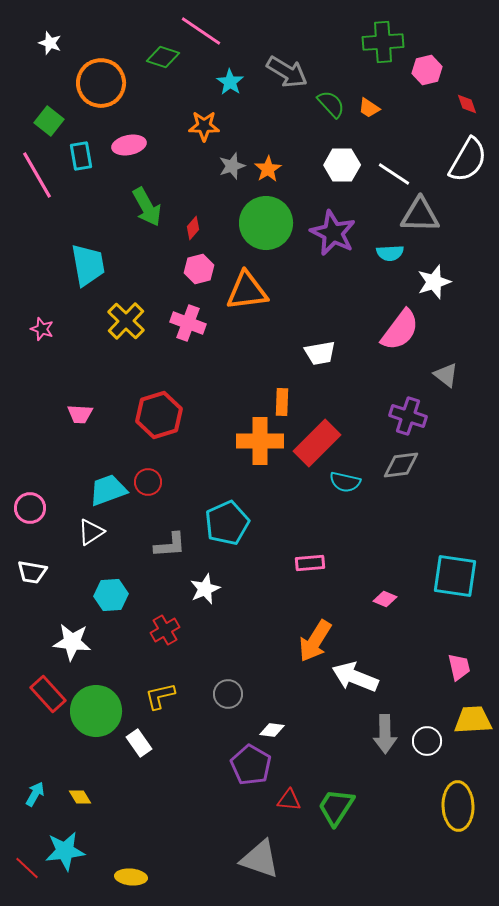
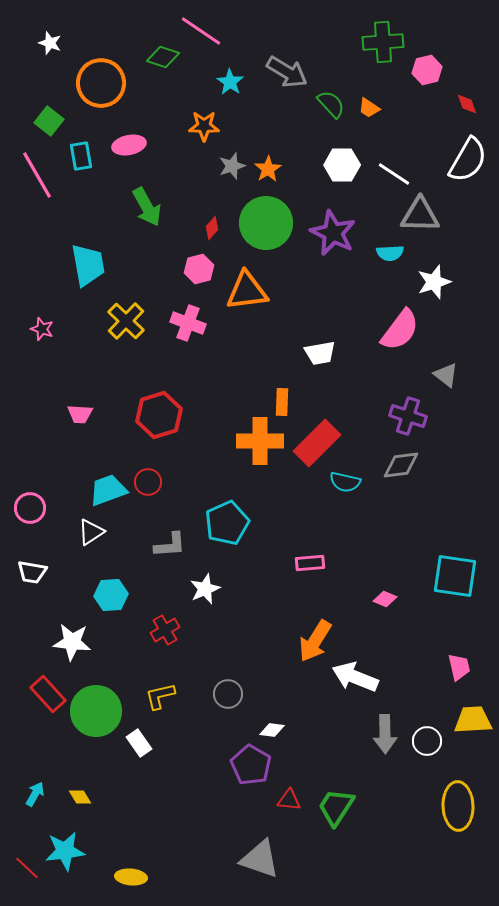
red diamond at (193, 228): moved 19 px right
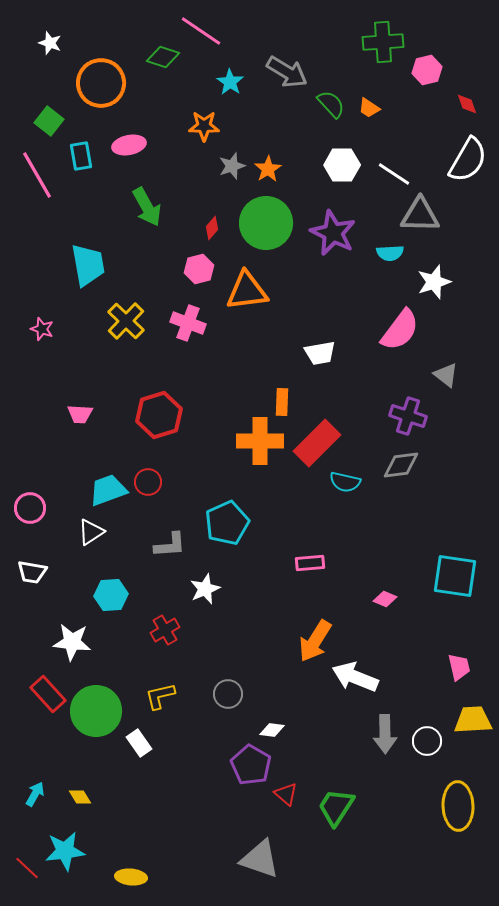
red triangle at (289, 800): moved 3 px left, 6 px up; rotated 35 degrees clockwise
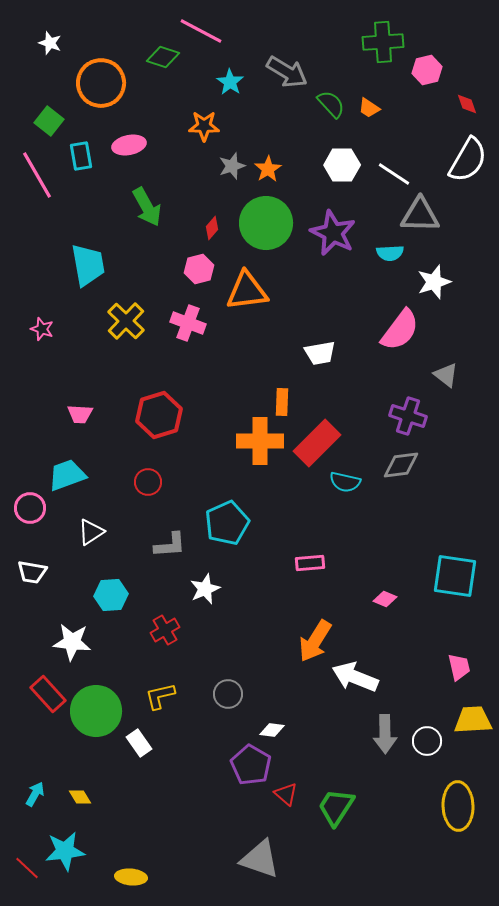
pink line at (201, 31): rotated 6 degrees counterclockwise
cyan trapezoid at (108, 490): moved 41 px left, 15 px up
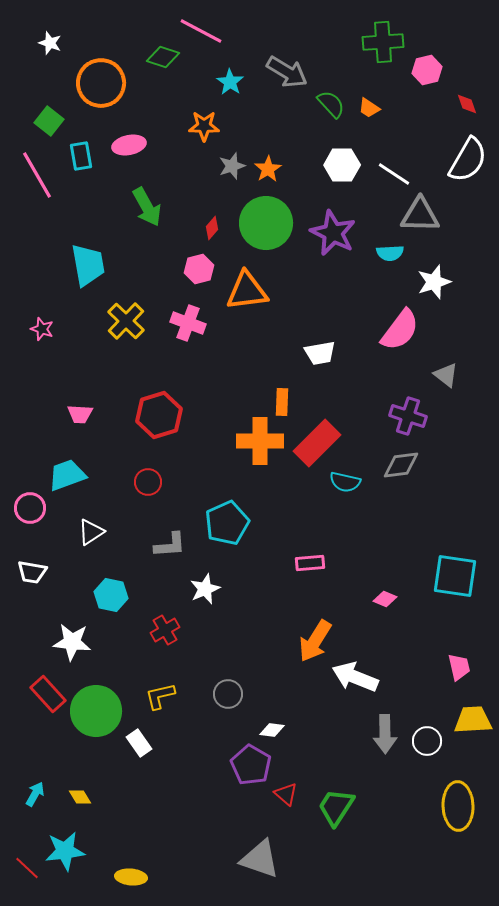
cyan hexagon at (111, 595): rotated 16 degrees clockwise
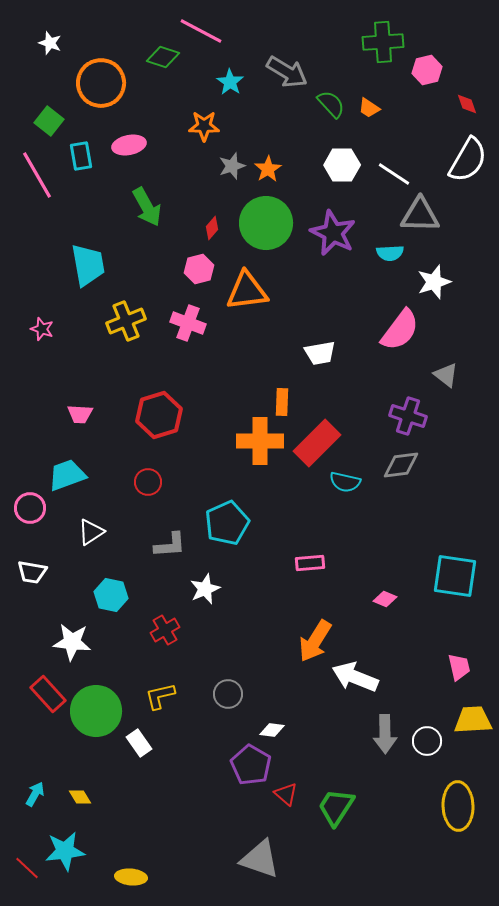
yellow cross at (126, 321): rotated 24 degrees clockwise
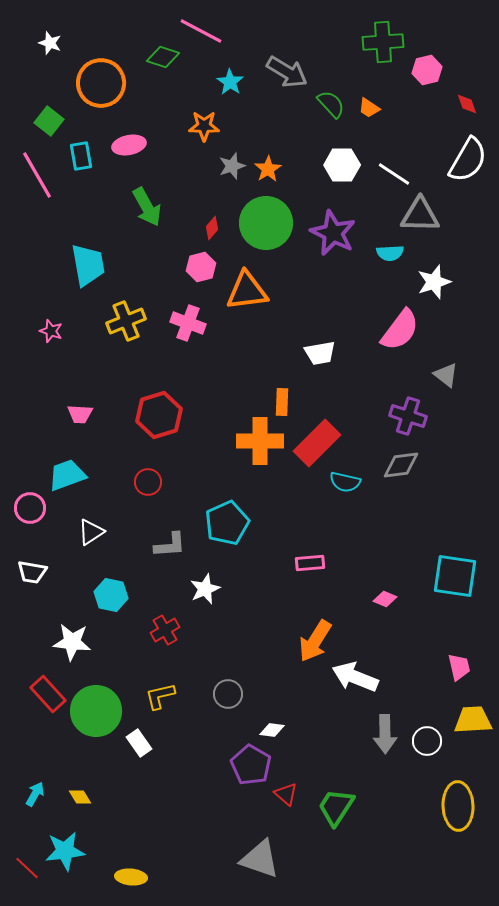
pink hexagon at (199, 269): moved 2 px right, 2 px up
pink star at (42, 329): moved 9 px right, 2 px down
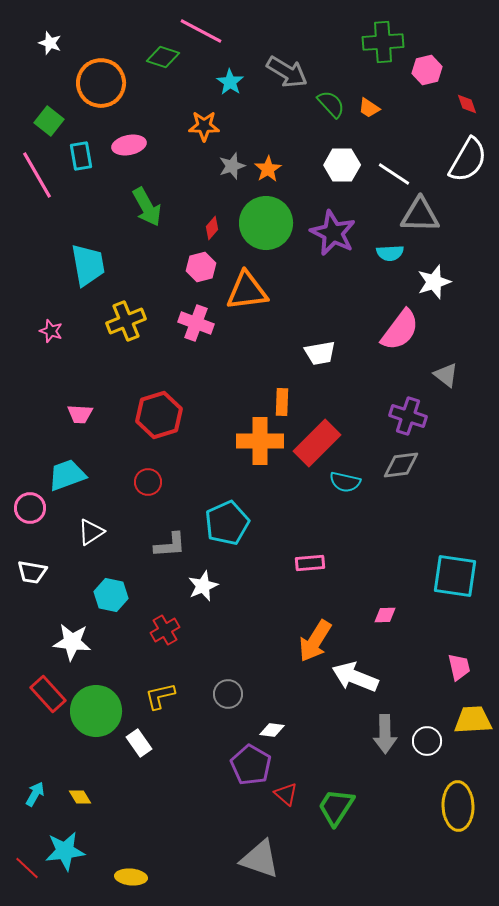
pink cross at (188, 323): moved 8 px right
white star at (205, 589): moved 2 px left, 3 px up
pink diamond at (385, 599): moved 16 px down; rotated 25 degrees counterclockwise
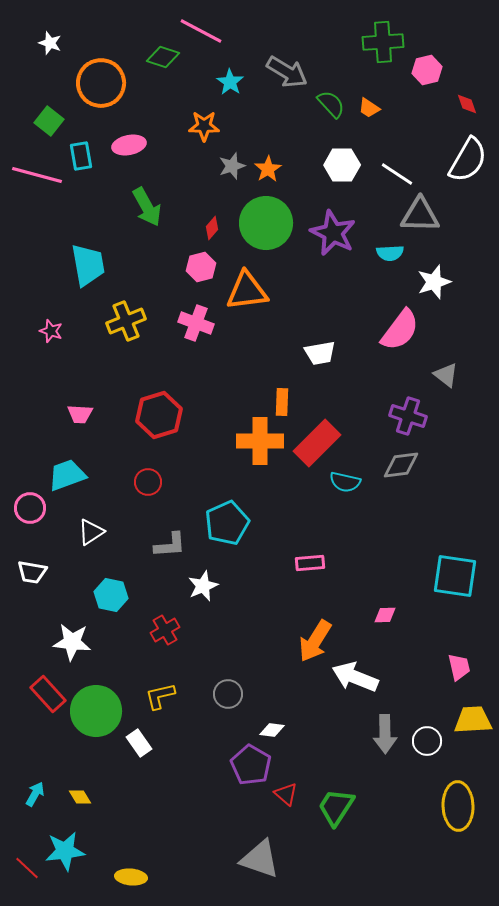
white line at (394, 174): moved 3 px right
pink line at (37, 175): rotated 45 degrees counterclockwise
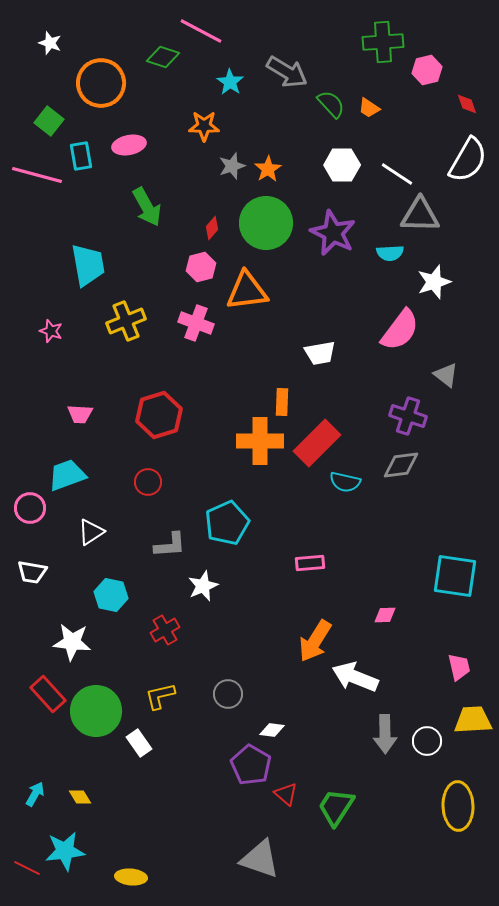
red line at (27, 868): rotated 16 degrees counterclockwise
